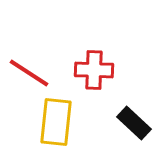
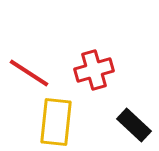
red cross: rotated 18 degrees counterclockwise
black rectangle: moved 2 px down
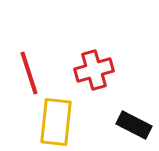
red line: rotated 39 degrees clockwise
black rectangle: rotated 16 degrees counterclockwise
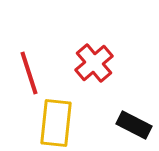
red cross: moved 7 px up; rotated 24 degrees counterclockwise
yellow rectangle: moved 1 px down
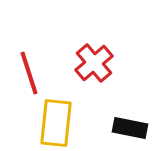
black rectangle: moved 4 px left, 3 px down; rotated 16 degrees counterclockwise
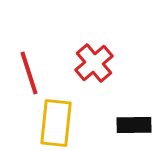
black rectangle: moved 4 px right, 3 px up; rotated 12 degrees counterclockwise
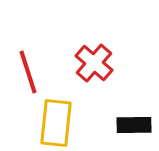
red cross: rotated 9 degrees counterclockwise
red line: moved 1 px left, 1 px up
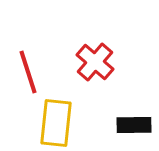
red cross: moved 1 px right, 1 px up
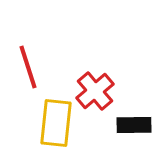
red cross: moved 29 px down; rotated 9 degrees clockwise
red line: moved 5 px up
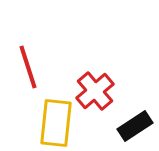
black rectangle: moved 1 px right, 1 px down; rotated 32 degrees counterclockwise
